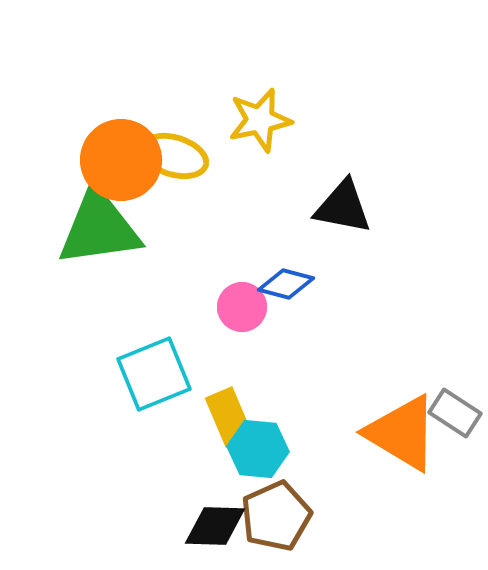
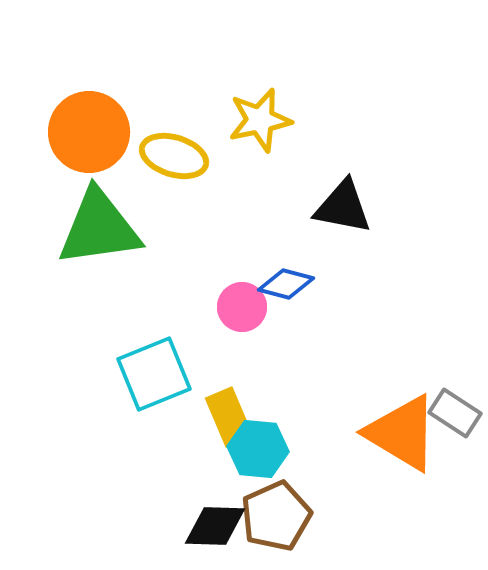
orange circle: moved 32 px left, 28 px up
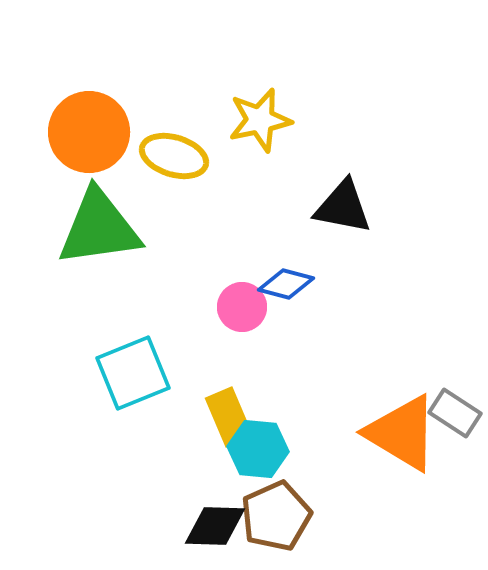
cyan square: moved 21 px left, 1 px up
